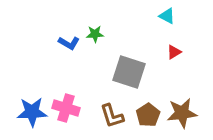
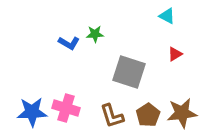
red triangle: moved 1 px right, 2 px down
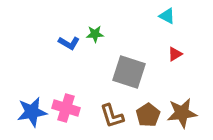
blue star: rotated 8 degrees counterclockwise
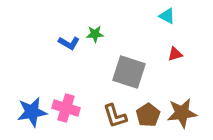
red triangle: rotated 14 degrees clockwise
brown L-shape: moved 3 px right
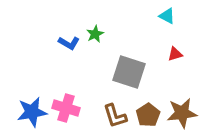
green star: rotated 24 degrees counterclockwise
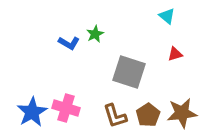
cyan triangle: rotated 12 degrees clockwise
blue star: rotated 20 degrees counterclockwise
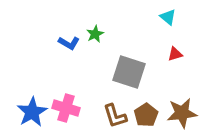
cyan triangle: moved 1 px right, 1 px down
brown pentagon: moved 2 px left
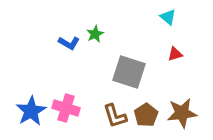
blue star: moved 1 px left, 1 px up
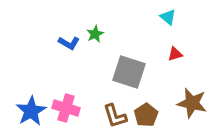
brown star: moved 10 px right, 10 px up; rotated 20 degrees clockwise
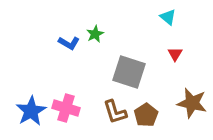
red triangle: rotated 42 degrees counterclockwise
brown L-shape: moved 4 px up
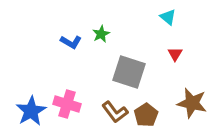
green star: moved 6 px right
blue L-shape: moved 2 px right, 1 px up
pink cross: moved 1 px right, 4 px up
brown L-shape: rotated 20 degrees counterclockwise
